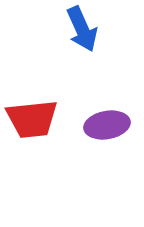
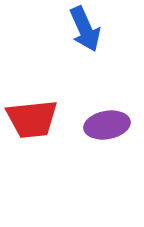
blue arrow: moved 3 px right
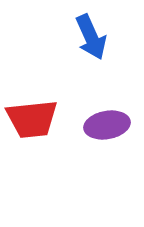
blue arrow: moved 6 px right, 8 px down
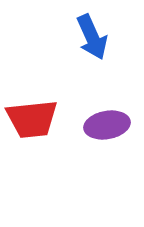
blue arrow: moved 1 px right
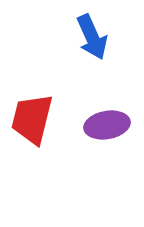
red trapezoid: rotated 110 degrees clockwise
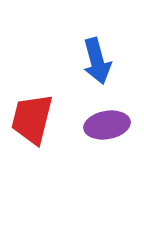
blue arrow: moved 5 px right, 24 px down; rotated 9 degrees clockwise
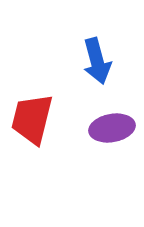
purple ellipse: moved 5 px right, 3 px down
